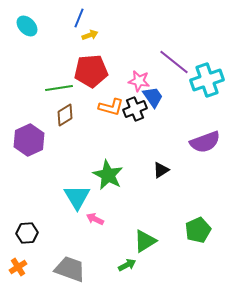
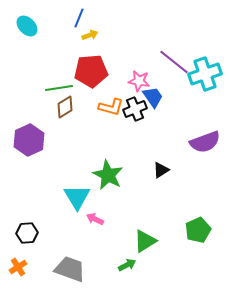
cyan cross: moved 2 px left, 6 px up
brown diamond: moved 8 px up
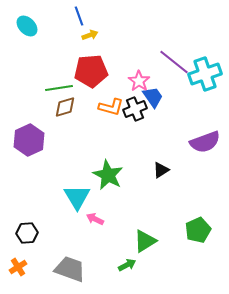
blue line: moved 2 px up; rotated 42 degrees counterclockwise
pink star: rotated 25 degrees clockwise
brown diamond: rotated 15 degrees clockwise
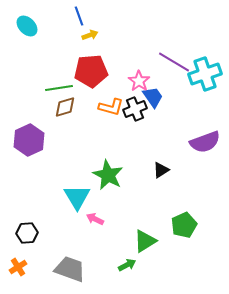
purple line: rotated 8 degrees counterclockwise
green pentagon: moved 14 px left, 5 px up
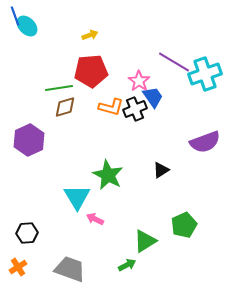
blue line: moved 64 px left
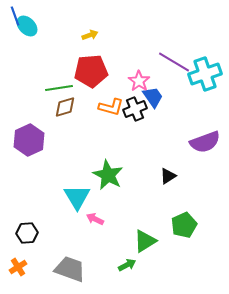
black triangle: moved 7 px right, 6 px down
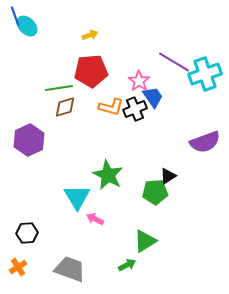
green pentagon: moved 29 px left, 33 px up; rotated 20 degrees clockwise
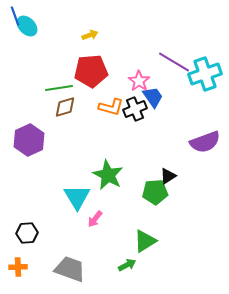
pink arrow: rotated 78 degrees counterclockwise
orange cross: rotated 30 degrees clockwise
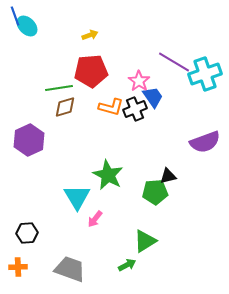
black triangle: rotated 18 degrees clockwise
